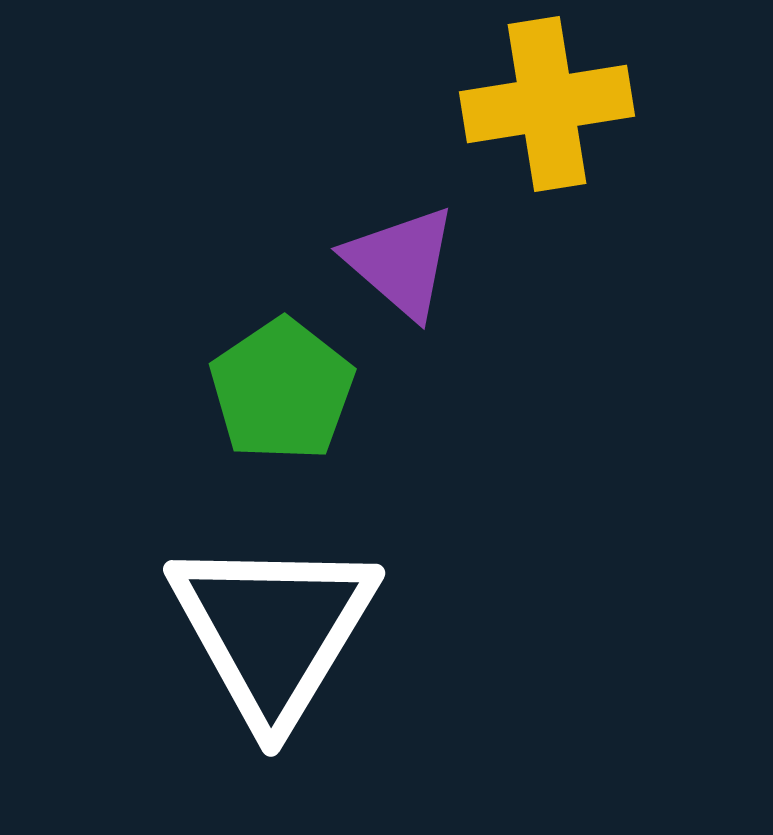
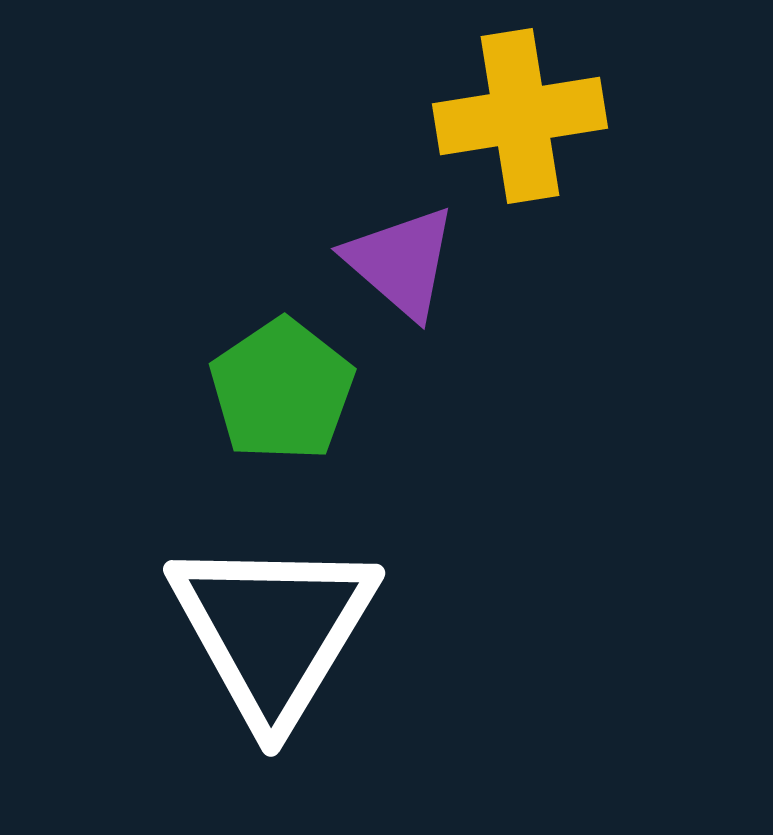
yellow cross: moved 27 px left, 12 px down
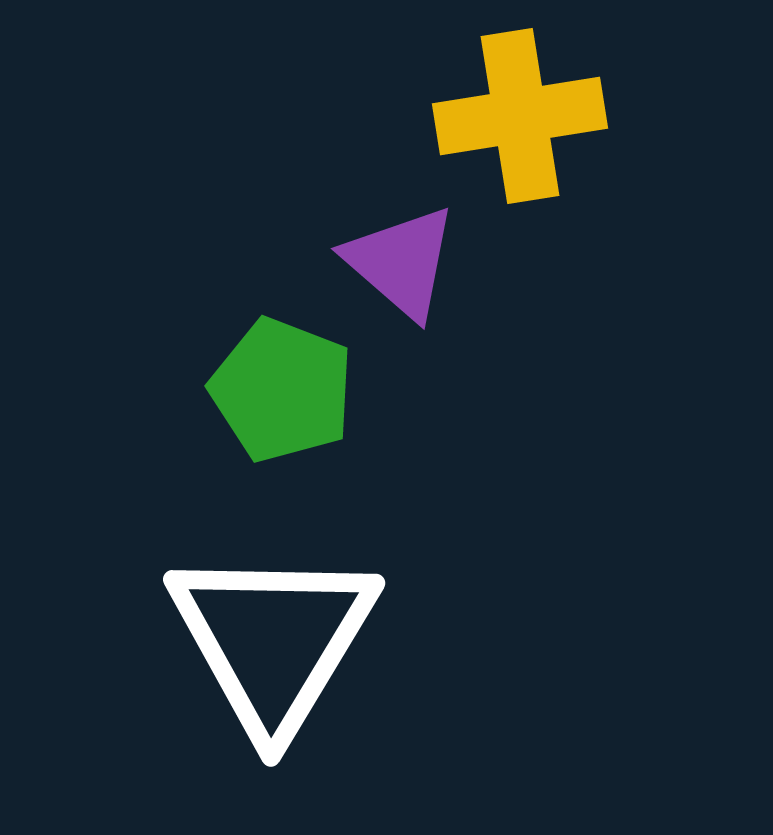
green pentagon: rotated 17 degrees counterclockwise
white triangle: moved 10 px down
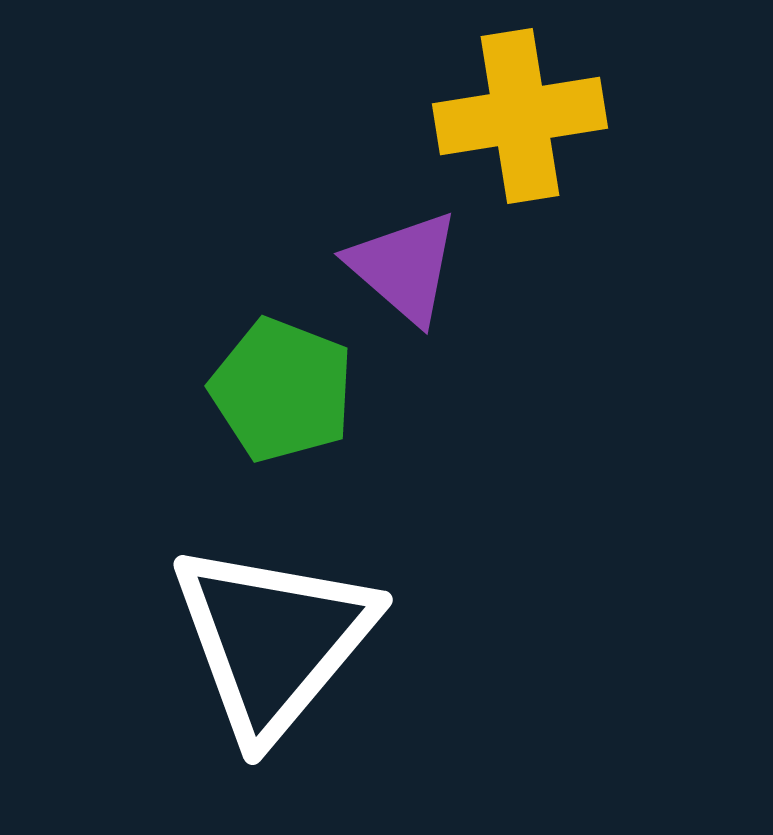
purple triangle: moved 3 px right, 5 px down
white triangle: rotated 9 degrees clockwise
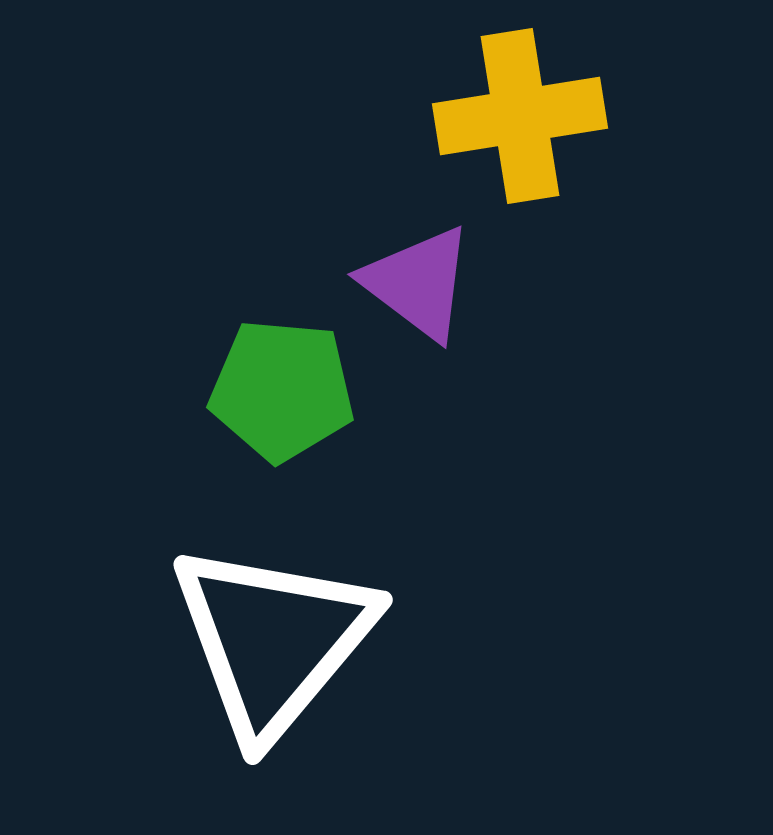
purple triangle: moved 14 px right, 16 px down; rotated 4 degrees counterclockwise
green pentagon: rotated 16 degrees counterclockwise
